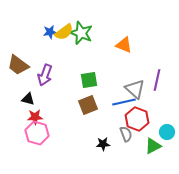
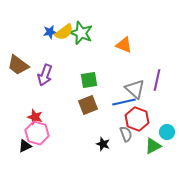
black triangle: moved 3 px left, 47 px down; rotated 40 degrees counterclockwise
red star: rotated 21 degrees clockwise
black star: rotated 24 degrees clockwise
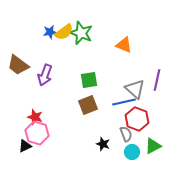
cyan circle: moved 35 px left, 20 px down
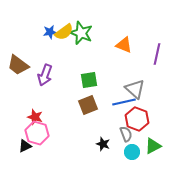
purple line: moved 26 px up
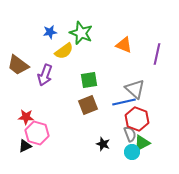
yellow semicircle: moved 19 px down
red star: moved 9 px left; rotated 14 degrees counterclockwise
gray semicircle: moved 4 px right
green triangle: moved 11 px left, 3 px up
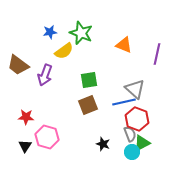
pink hexagon: moved 10 px right, 4 px down
black triangle: rotated 32 degrees counterclockwise
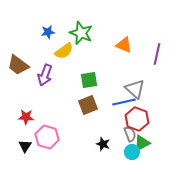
blue star: moved 2 px left
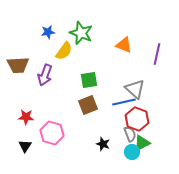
yellow semicircle: rotated 18 degrees counterclockwise
brown trapezoid: rotated 40 degrees counterclockwise
pink hexagon: moved 5 px right, 4 px up
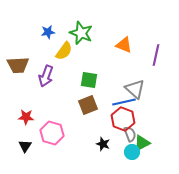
purple line: moved 1 px left, 1 px down
purple arrow: moved 1 px right, 1 px down
green square: rotated 18 degrees clockwise
red hexagon: moved 14 px left
